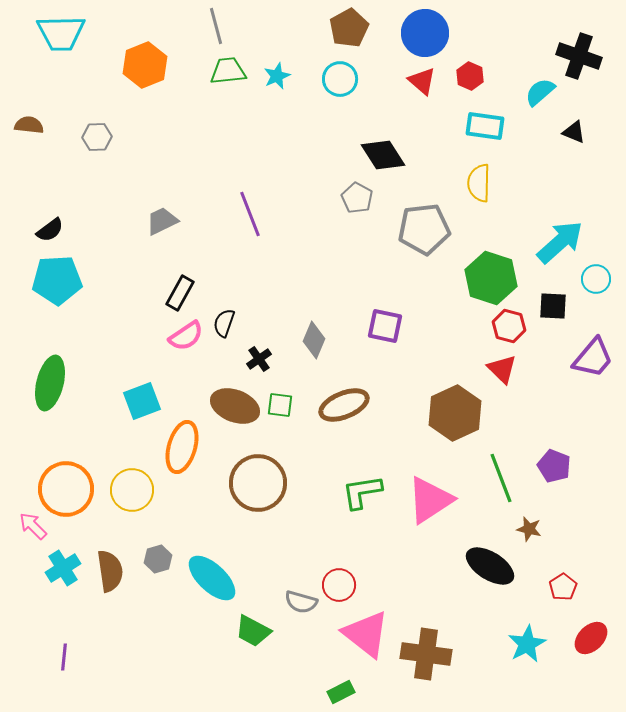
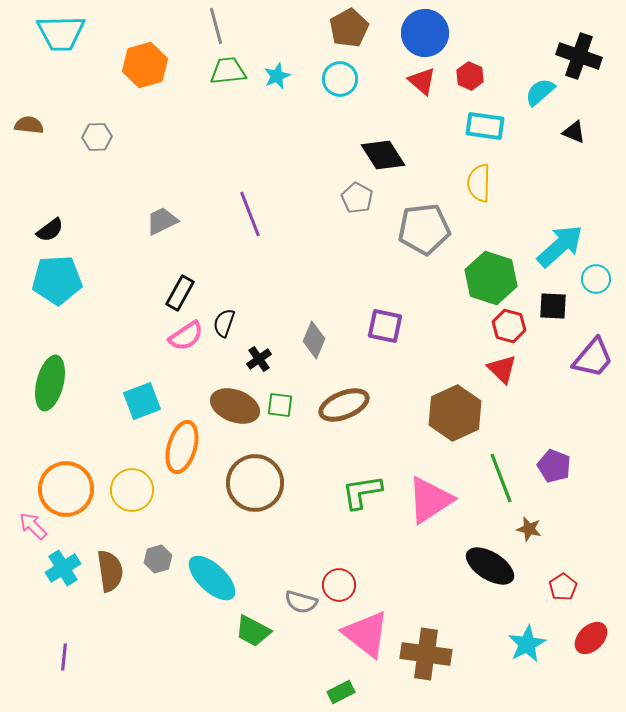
orange hexagon at (145, 65): rotated 6 degrees clockwise
cyan arrow at (560, 242): moved 4 px down
brown circle at (258, 483): moved 3 px left
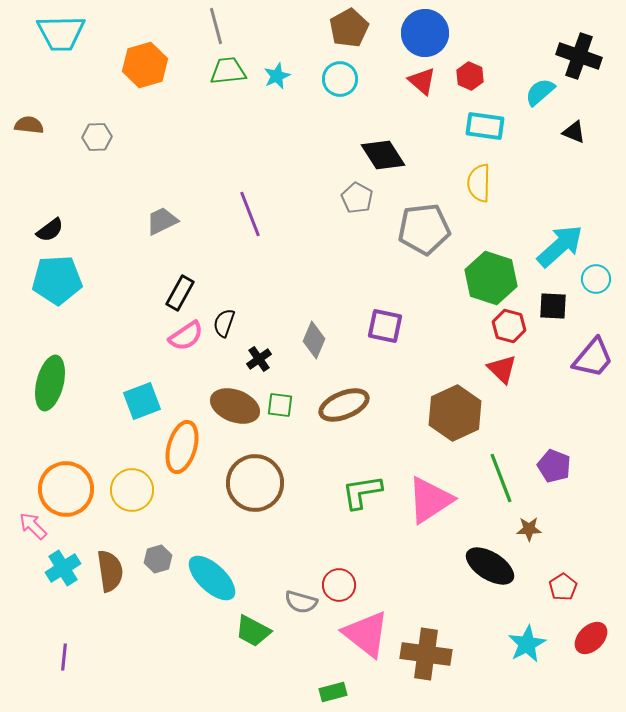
brown star at (529, 529): rotated 15 degrees counterclockwise
green rectangle at (341, 692): moved 8 px left; rotated 12 degrees clockwise
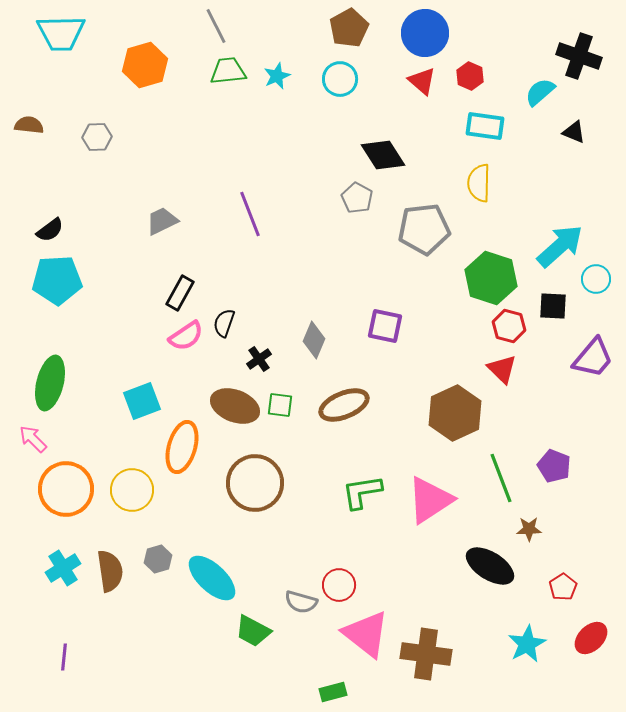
gray line at (216, 26): rotated 12 degrees counterclockwise
pink arrow at (33, 526): moved 87 px up
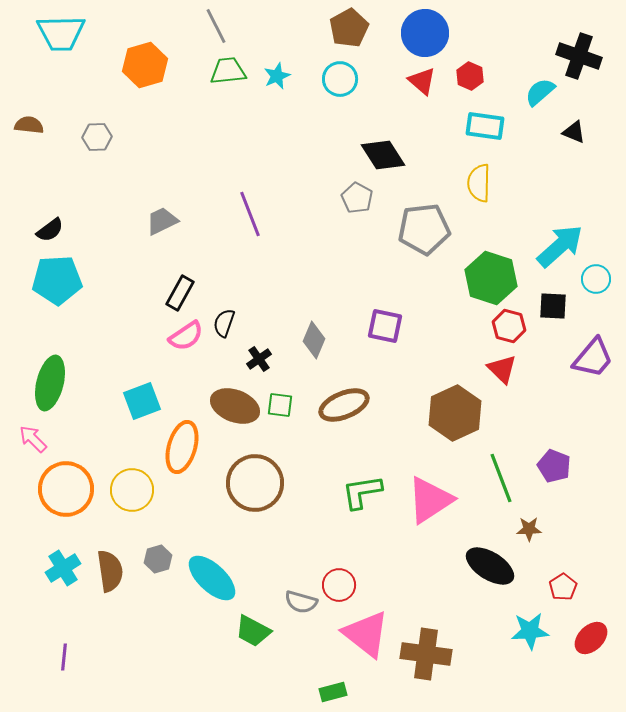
cyan star at (527, 644): moved 3 px right, 13 px up; rotated 24 degrees clockwise
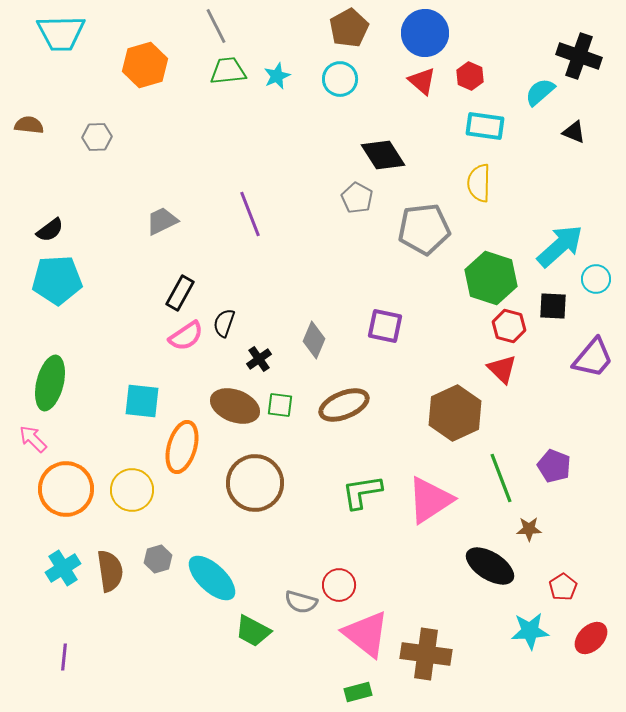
cyan square at (142, 401): rotated 27 degrees clockwise
green rectangle at (333, 692): moved 25 px right
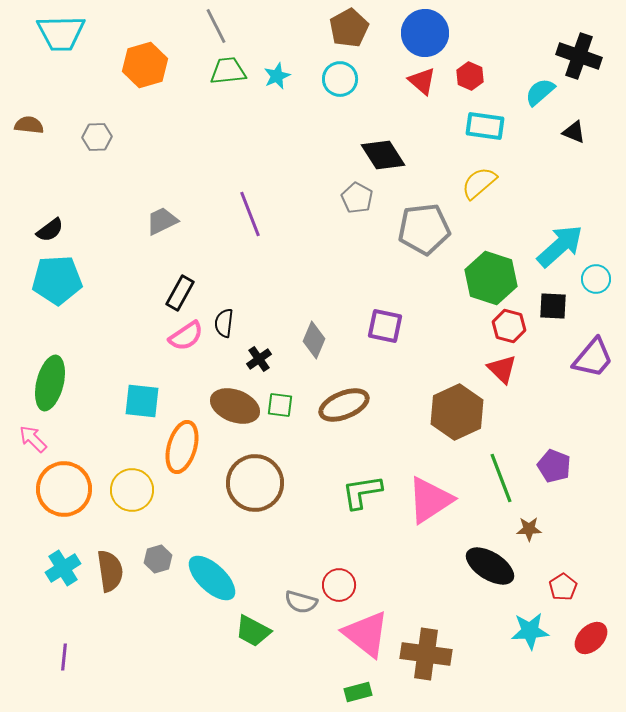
yellow semicircle at (479, 183): rotated 48 degrees clockwise
black semicircle at (224, 323): rotated 12 degrees counterclockwise
brown hexagon at (455, 413): moved 2 px right, 1 px up
orange circle at (66, 489): moved 2 px left
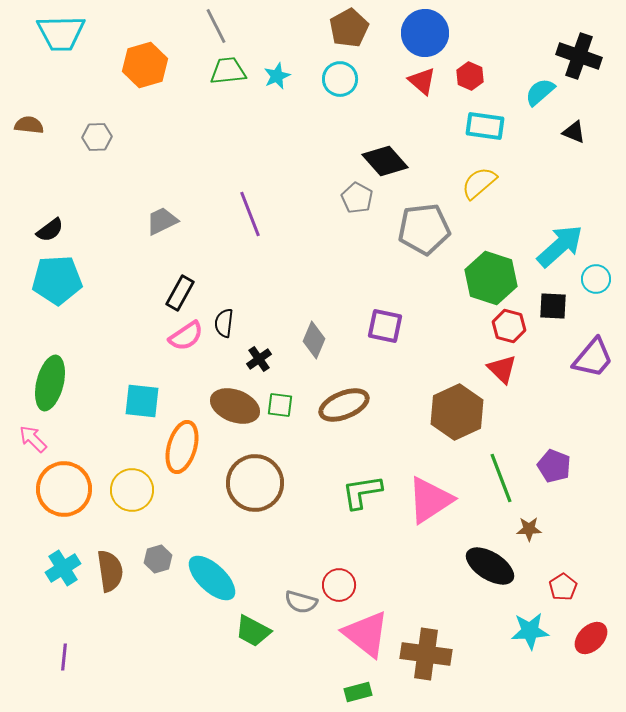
black diamond at (383, 155): moved 2 px right, 6 px down; rotated 9 degrees counterclockwise
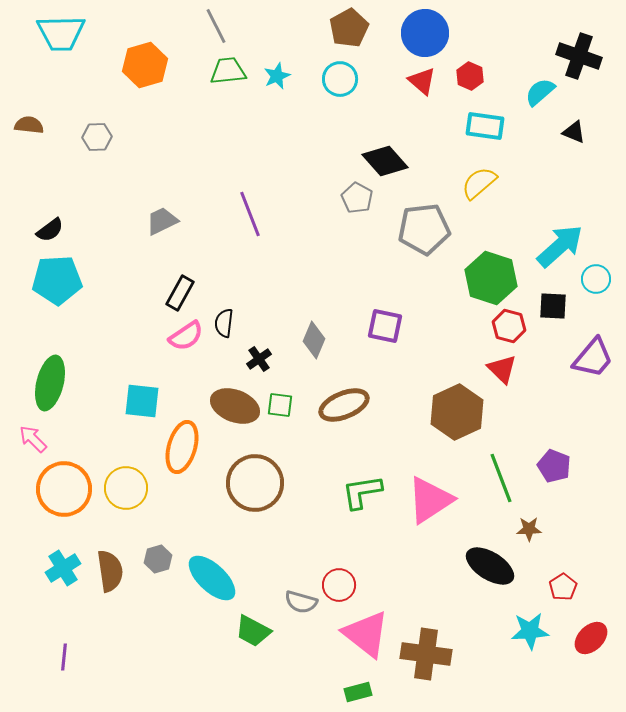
yellow circle at (132, 490): moved 6 px left, 2 px up
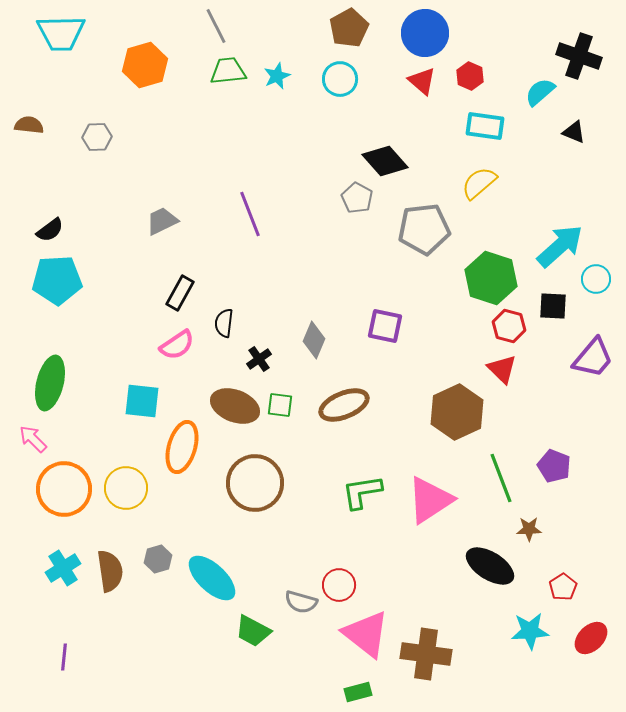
pink semicircle at (186, 336): moved 9 px left, 9 px down
